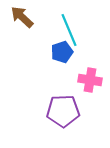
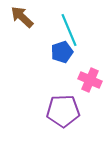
pink cross: rotated 15 degrees clockwise
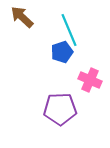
purple pentagon: moved 3 px left, 2 px up
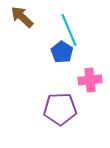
blue pentagon: rotated 20 degrees counterclockwise
pink cross: rotated 30 degrees counterclockwise
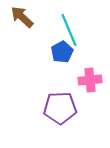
blue pentagon: rotated 10 degrees clockwise
purple pentagon: moved 1 px up
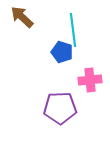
cyan line: moved 4 px right; rotated 16 degrees clockwise
blue pentagon: rotated 25 degrees counterclockwise
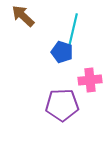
brown arrow: moved 1 px right, 1 px up
cyan line: rotated 20 degrees clockwise
purple pentagon: moved 2 px right, 3 px up
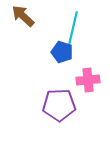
cyan line: moved 2 px up
pink cross: moved 2 px left
purple pentagon: moved 3 px left
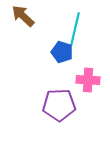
cyan line: moved 2 px right, 1 px down
pink cross: rotated 10 degrees clockwise
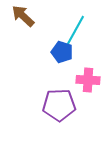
cyan line: moved 2 px down; rotated 16 degrees clockwise
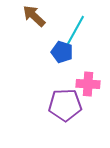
brown arrow: moved 11 px right
pink cross: moved 4 px down
purple pentagon: moved 6 px right
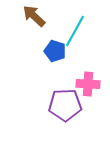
blue pentagon: moved 7 px left, 1 px up
